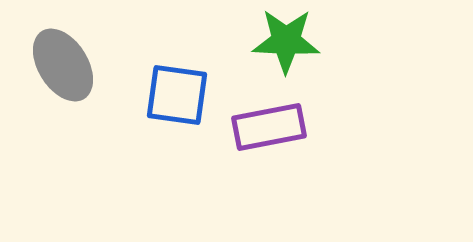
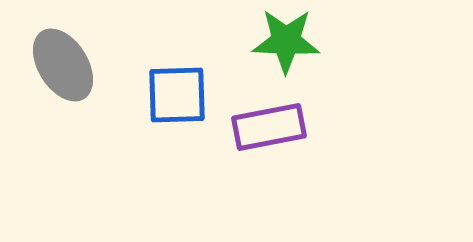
blue square: rotated 10 degrees counterclockwise
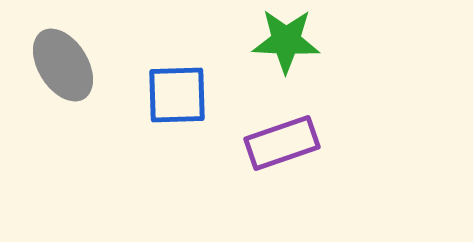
purple rectangle: moved 13 px right, 16 px down; rotated 8 degrees counterclockwise
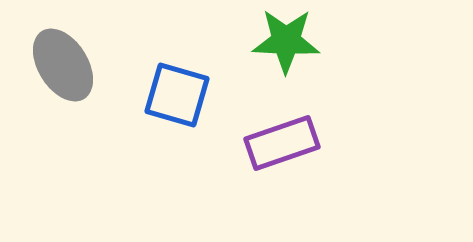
blue square: rotated 18 degrees clockwise
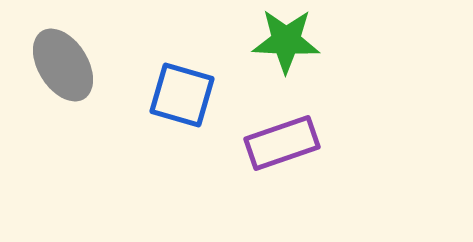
blue square: moved 5 px right
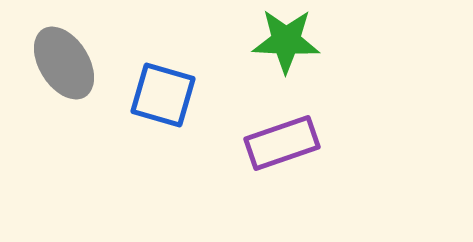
gray ellipse: moved 1 px right, 2 px up
blue square: moved 19 px left
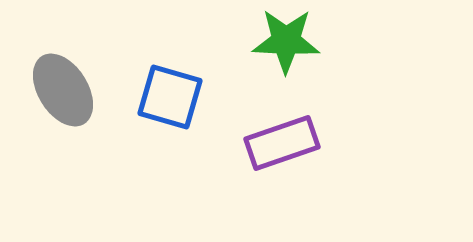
gray ellipse: moved 1 px left, 27 px down
blue square: moved 7 px right, 2 px down
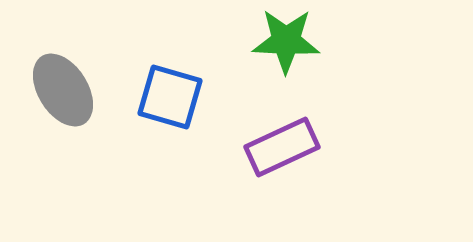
purple rectangle: moved 4 px down; rotated 6 degrees counterclockwise
